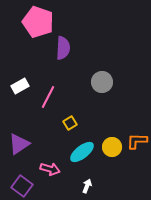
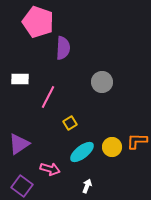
white rectangle: moved 7 px up; rotated 30 degrees clockwise
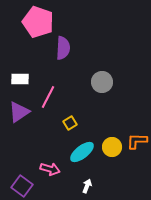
purple triangle: moved 32 px up
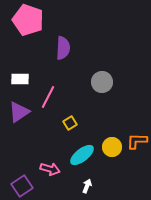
pink pentagon: moved 10 px left, 2 px up
cyan ellipse: moved 3 px down
purple square: rotated 20 degrees clockwise
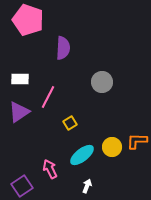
pink arrow: rotated 132 degrees counterclockwise
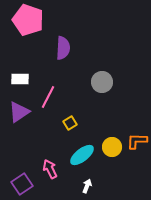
purple square: moved 2 px up
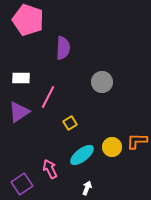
white rectangle: moved 1 px right, 1 px up
white arrow: moved 2 px down
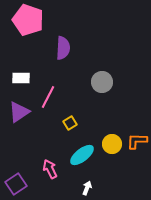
yellow circle: moved 3 px up
purple square: moved 6 px left
